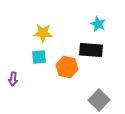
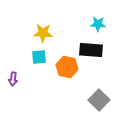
cyan star: rotated 21 degrees counterclockwise
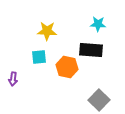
yellow star: moved 4 px right, 2 px up
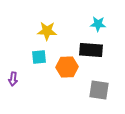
orange hexagon: rotated 15 degrees counterclockwise
gray square: moved 10 px up; rotated 35 degrees counterclockwise
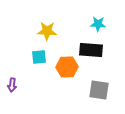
purple arrow: moved 1 px left, 6 px down
